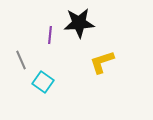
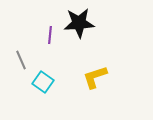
yellow L-shape: moved 7 px left, 15 px down
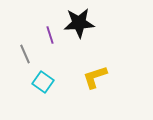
purple line: rotated 24 degrees counterclockwise
gray line: moved 4 px right, 6 px up
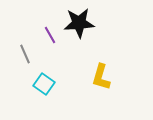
purple line: rotated 12 degrees counterclockwise
yellow L-shape: moved 6 px right; rotated 56 degrees counterclockwise
cyan square: moved 1 px right, 2 px down
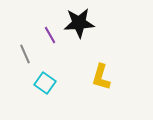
cyan square: moved 1 px right, 1 px up
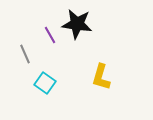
black star: moved 2 px left, 1 px down; rotated 12 degrees clockwise
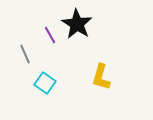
black star: rotated 24 degrees clockwise
